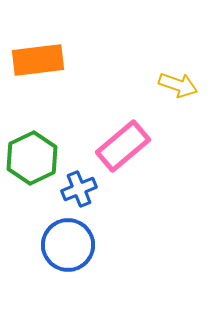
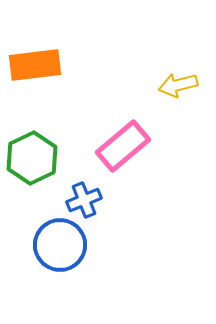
orange rectangle: moved 3 px left, 5 px down
yellow arrow: rotated 147 degrees clockwise
blue cross: moved 5 px right, 11 px down
blue circle: moved 8 px left
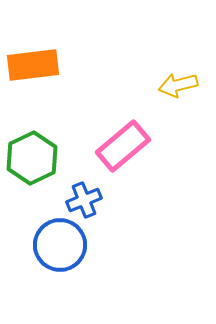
orange rectangle: moved 2 px left
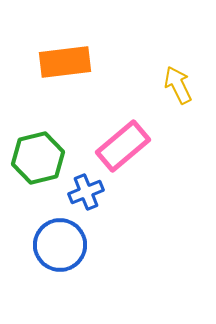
orange rectangle: moved 32 px right, 3 px up
yellow arrow: rotated 78 degrees clockwise
green hexagon: moved 6 px right; rotated 12 degrees clockwise
blue cross: moved 2 px right, 8 px up
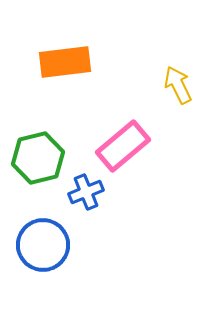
blue circle: moved 17 px left
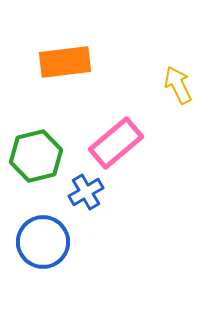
pink rectangle: moved 7 px left, 3 px up
green hexagon: moved 2 px left, 2 px up
blue cross: rotated 8 degrees counterclockwise
blue circle: moved 3 px up
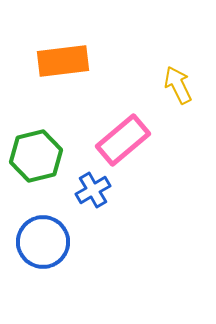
orange rectangle: moved 2 px left, 1 px up
pink rectangle: moved 7 px right, 3 px up
blue cross: moved 7 px right, 2 px up
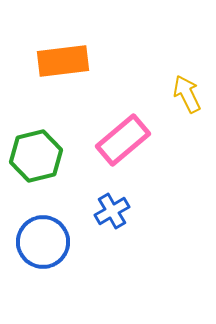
yellow arrow: moved 9 px right, 9 px down
blue cross: moved 19 px right, 21 px down
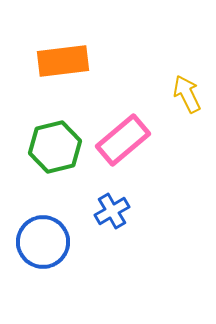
green hexagon: moved 19 px right, 9 px up
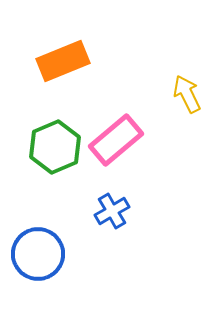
orange rectangle: rotated 15 degrees counterclockwise
pink rectangle: moved 7 px left
green hexagon: rotated 9 degrees counterclockwise
blue circle: moved 5 px left, 12 px down
